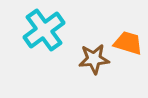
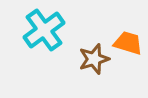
brown star: rotated 12 degrees counterclockwise
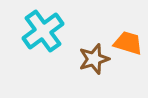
cyan cross: moved 1 px left, 1 px down
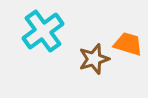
orange trapezoid: moved 1 px down
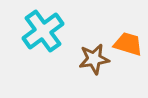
brown star: rotated 8 degrees clockwise
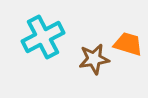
cyan cross: moved 6 px down; rotated 9 degrees clockwise
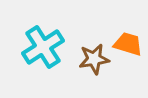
cyan cross: moved 10 px down; rotated 6 degrees counterclockwise
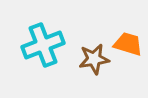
cyan cross: moved 2 px up; rotated 12 degrees clockwise
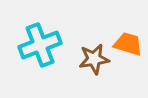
cyan cross: moved 3 px left
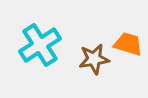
cyan cross: rotated 12 degrees counterclockwise
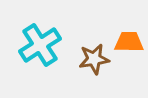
orange trapezoid: moved 1 px right, 2 px up; rotated 16 degrees counterclockwise
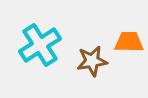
brown star: moved 2 px left, 2 px down
